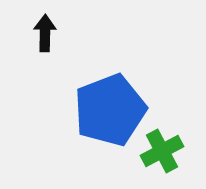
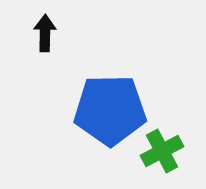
blue pentagon: rotated 20 degrees clockwise
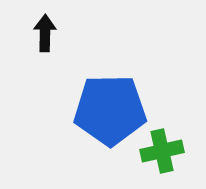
green cross: rotated 15 degrees clockwise
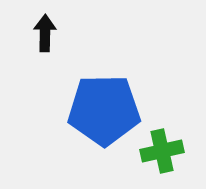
blue pentagon: moved 6 px left
